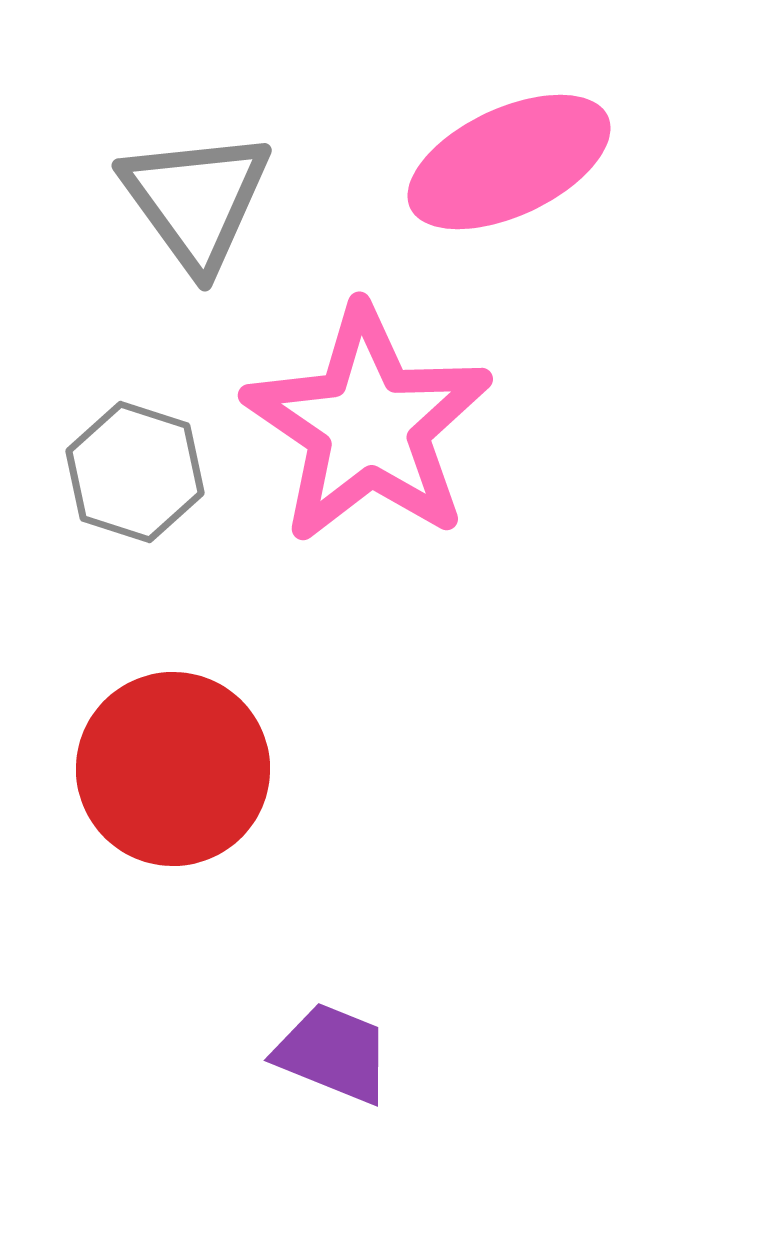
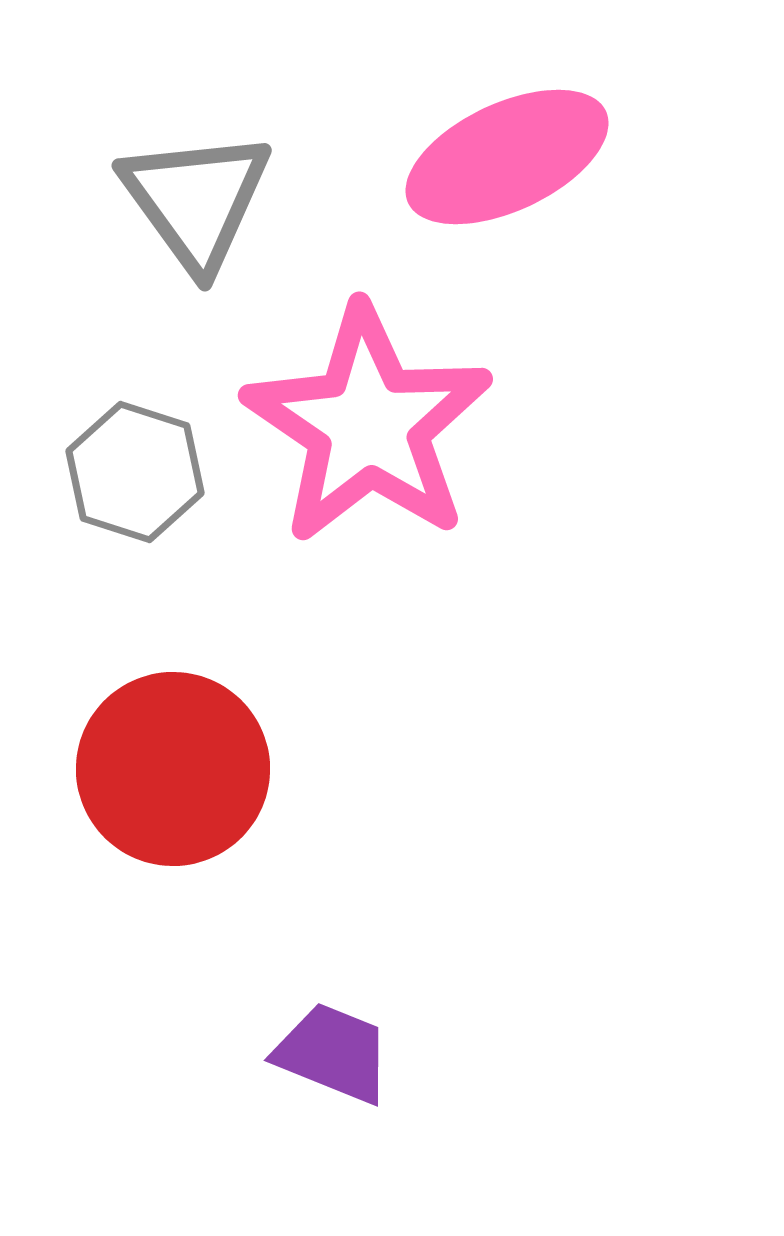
pink ellipse: moved 2 px left, 5 px up
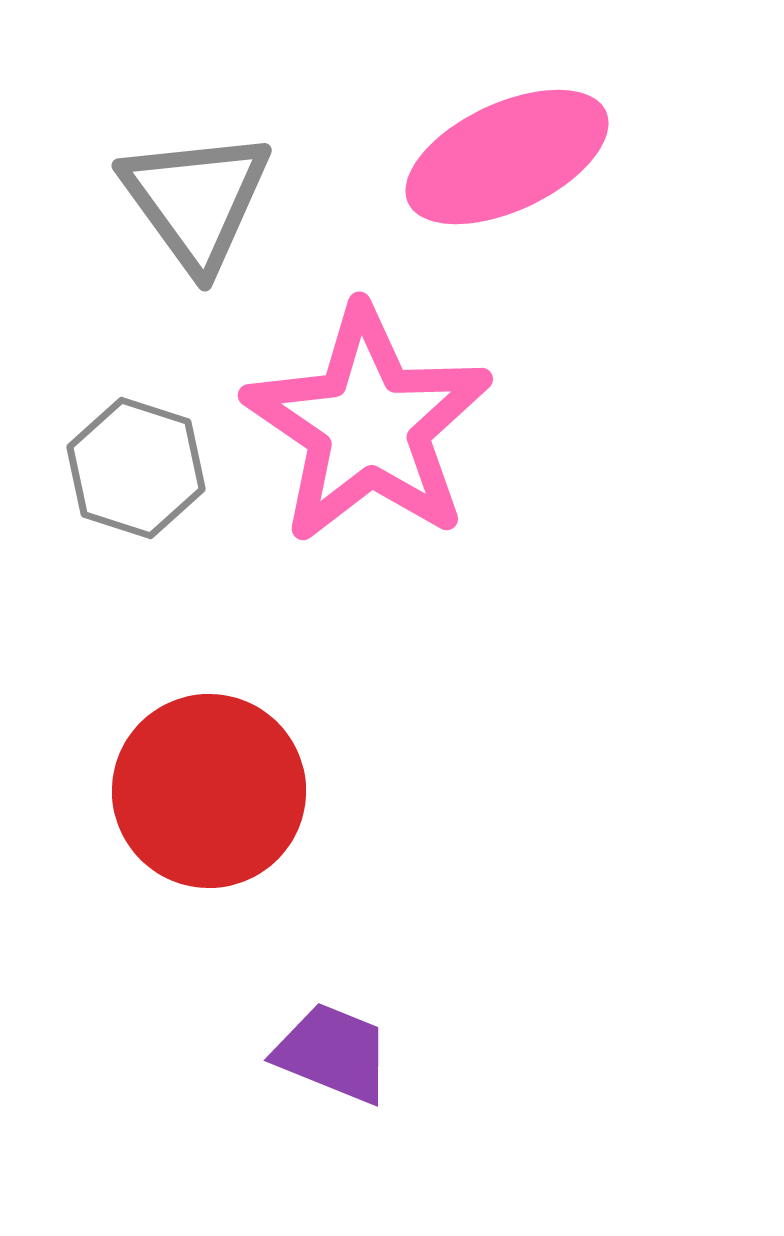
gray hexagon: moved 1 px right, 4 px up
red circle: moved 36 px right, 22 px down
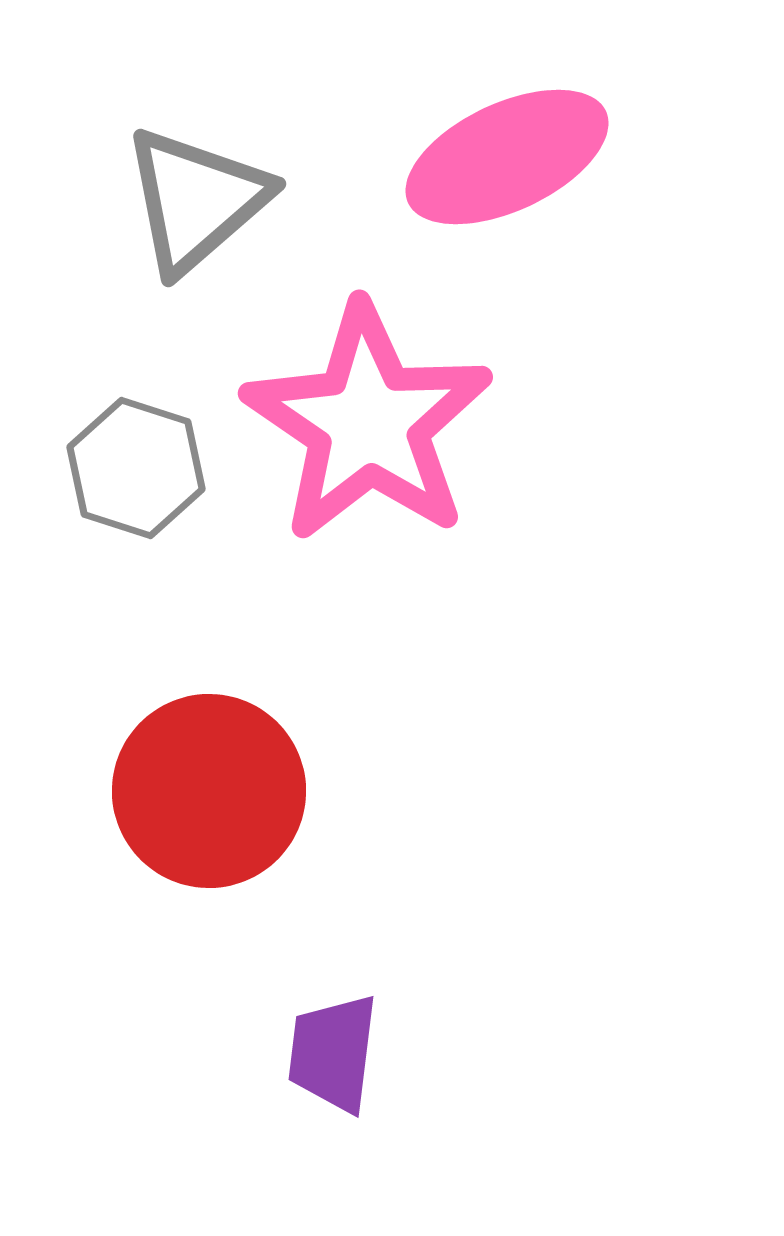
gray triangle: rotated 25 degrees clockwise
pink star: moved 2 px up
purple trapezoid: rotated 105 degrees counterclockwise
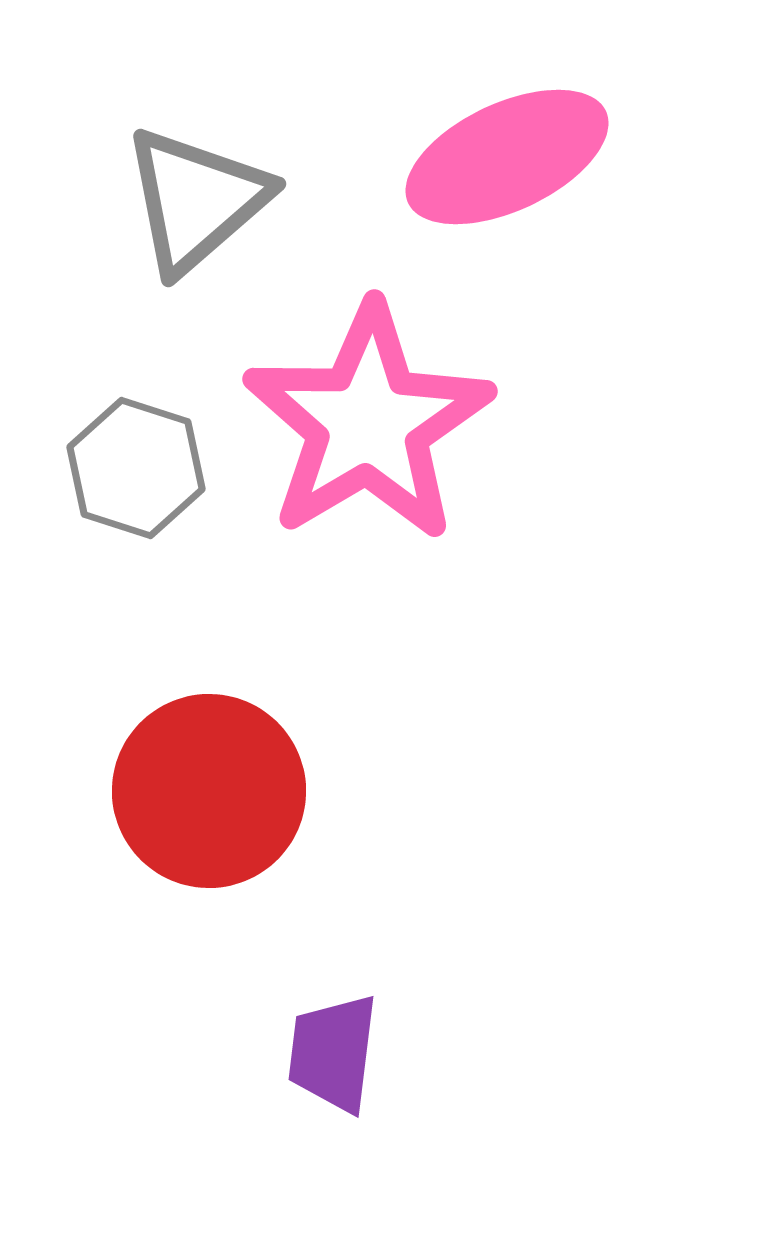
pink star: rotated 7 degrees clockwise
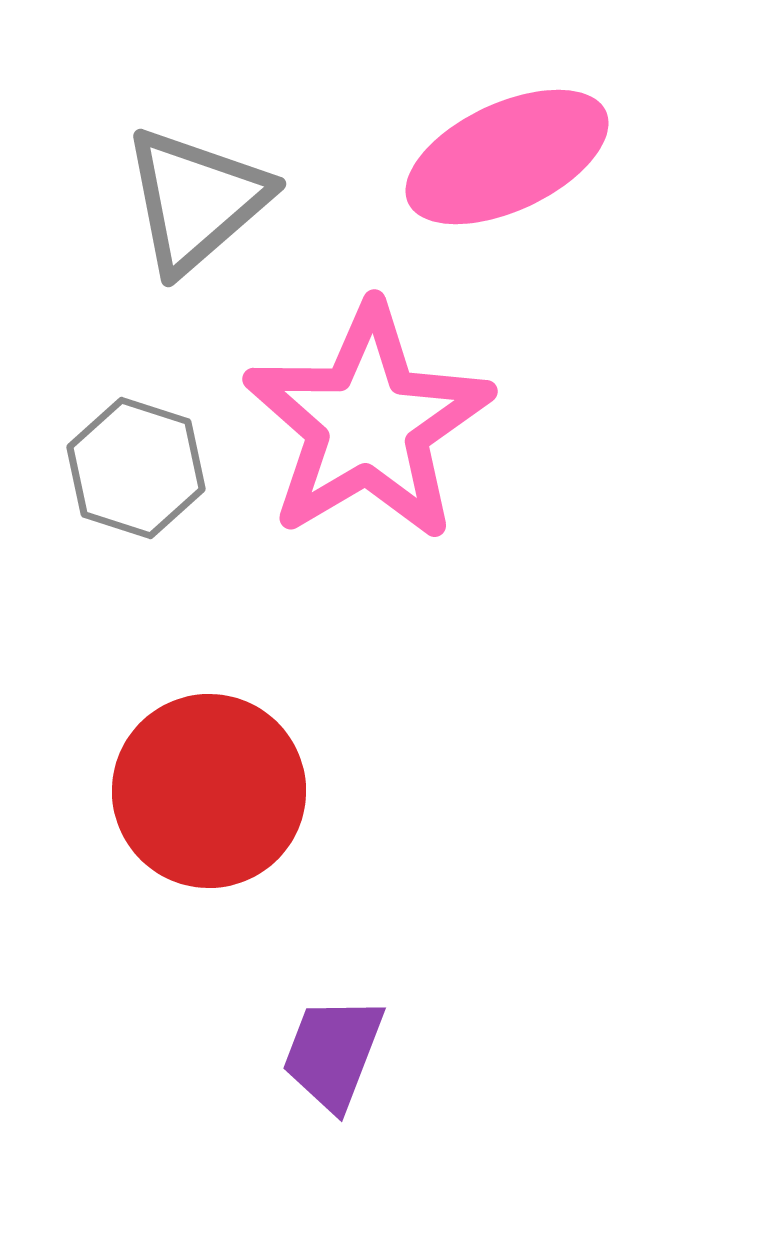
purple trapezoid: rotated 14 degrees clockwise
